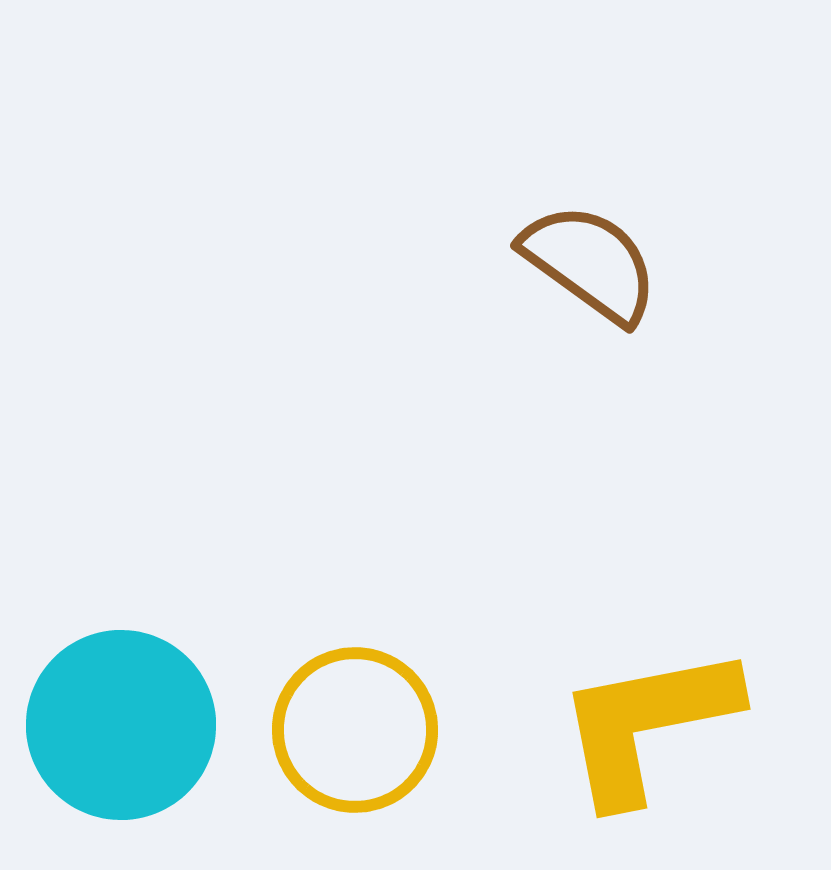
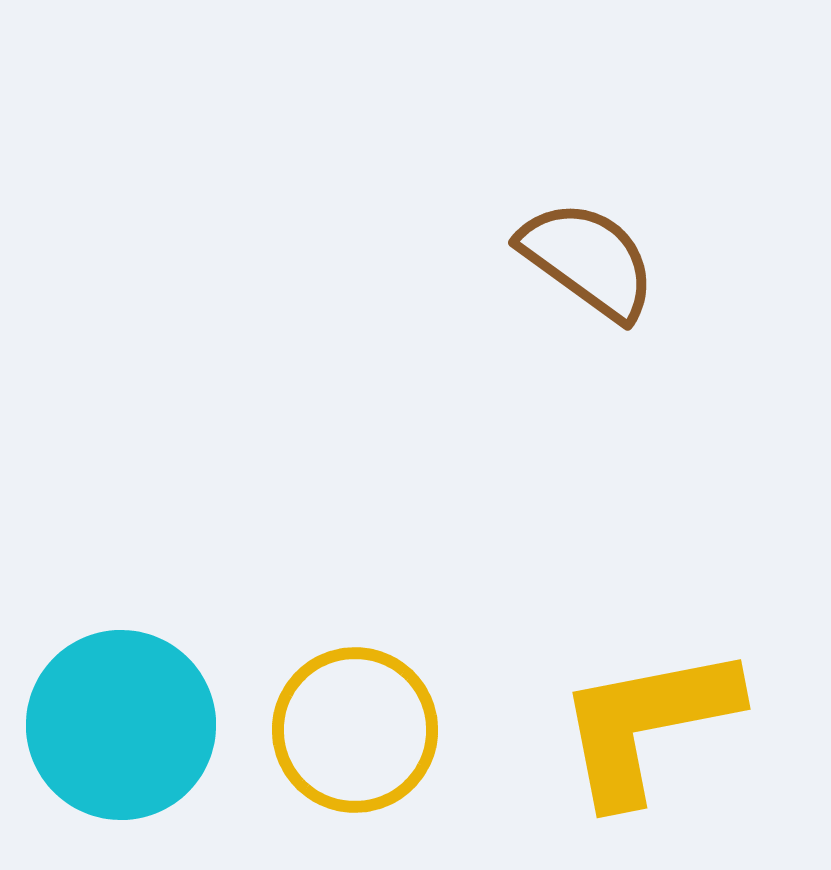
brown semicircle: moved 2 px left, 3 px up
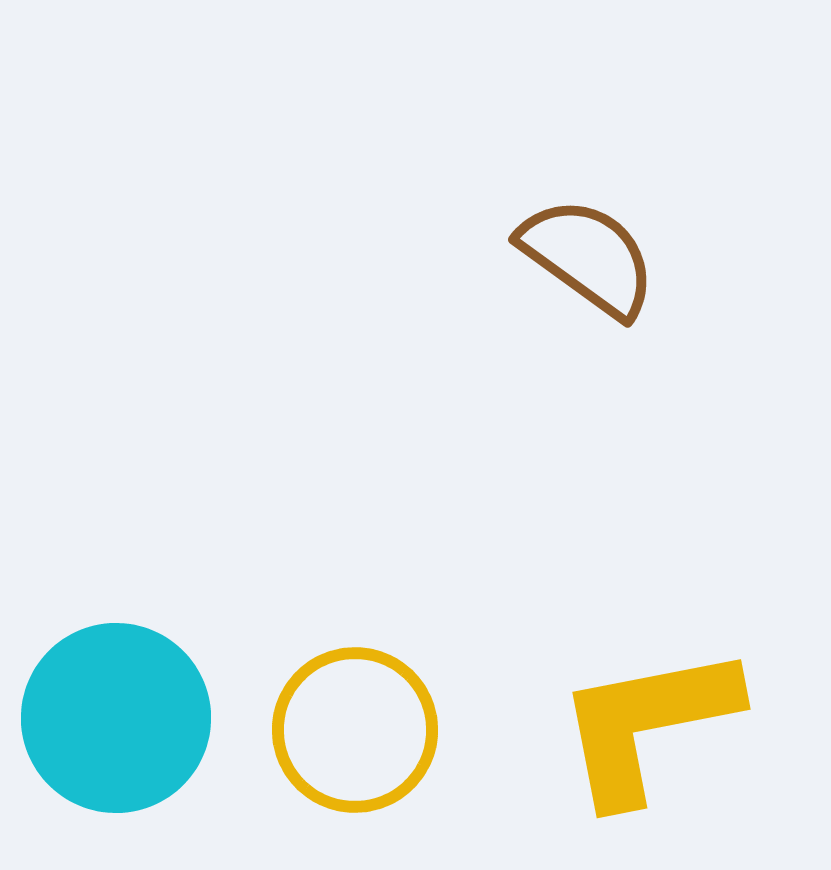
brown semicircle: moved 3 px up
cyan circle: moved 5 px left, 7 px up
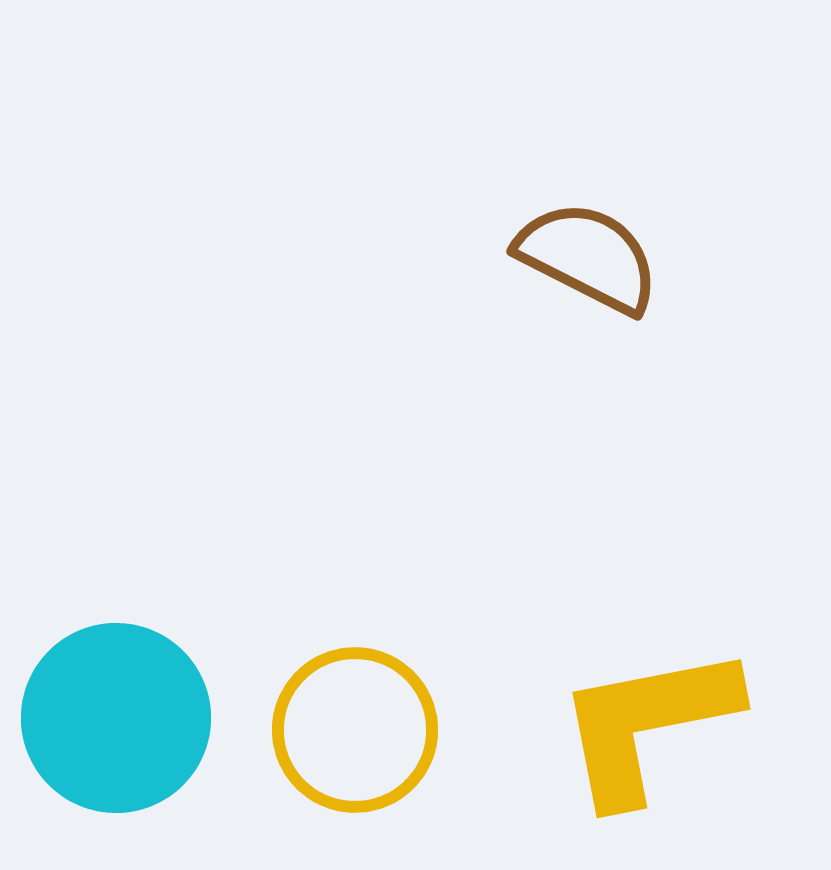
brown semicircle: rotated 9 degrees counterclockwise
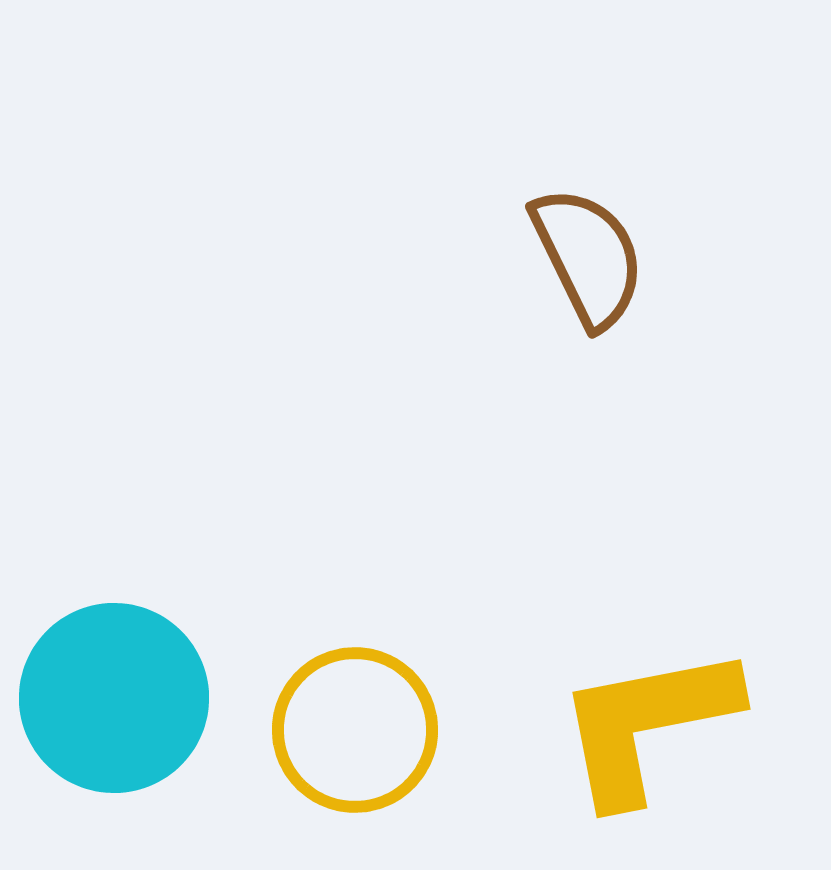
brown semicircle: rotated 37 degrees clockwise
cyan circle: moved 2 px left, 20 px up
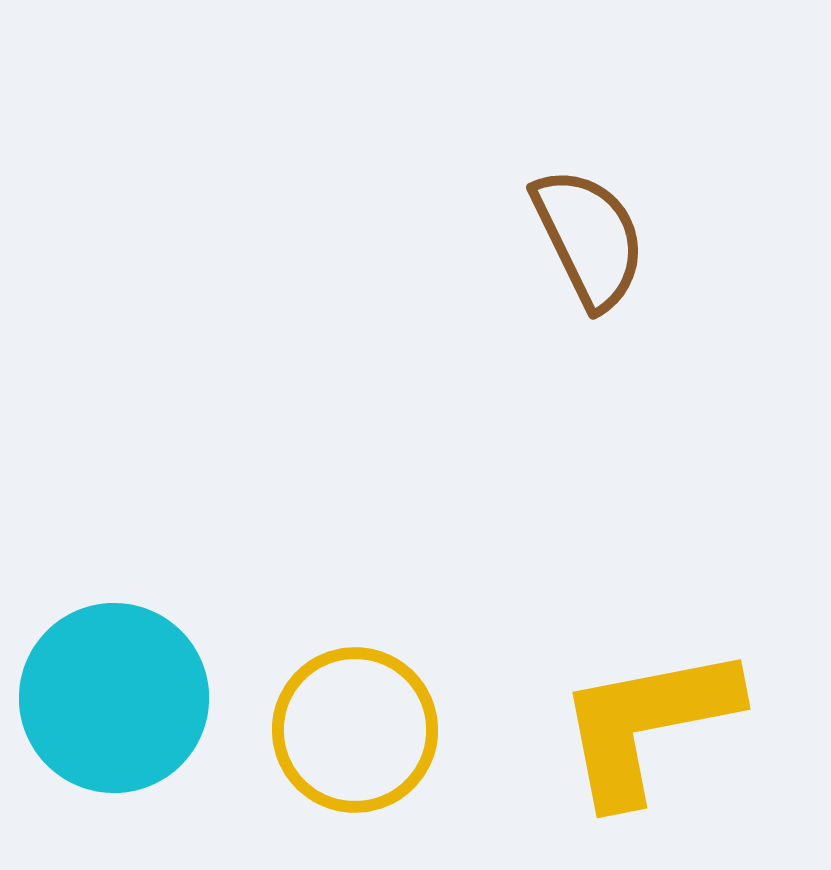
brown semicircle: moved 1 px right, 19 px up
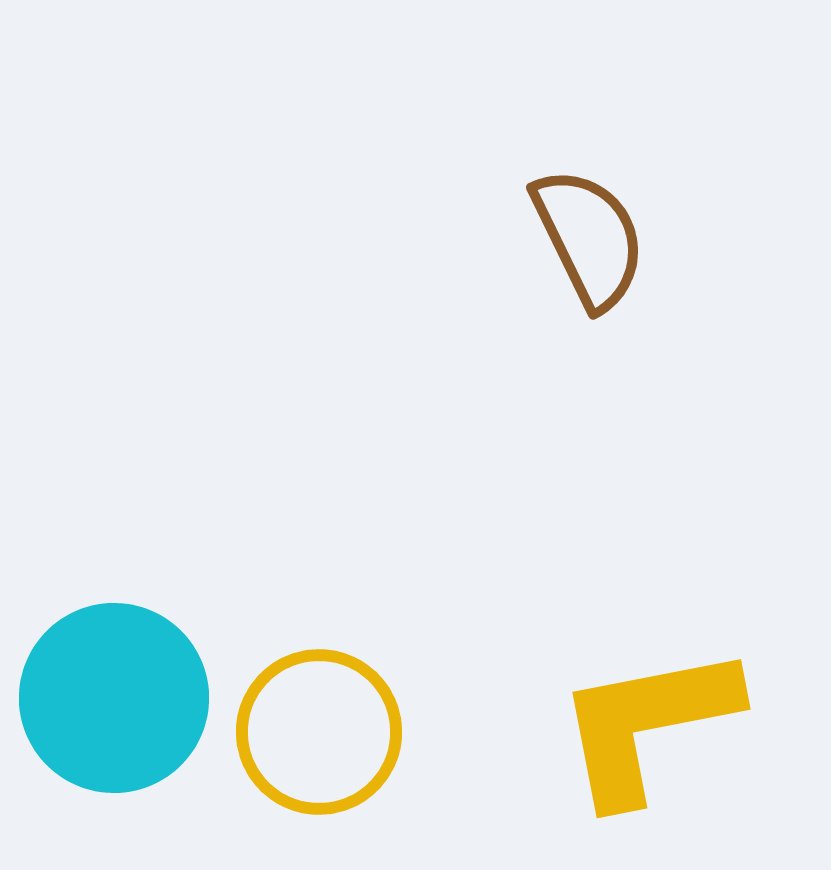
yellow circle: moved 36 px left, 2 px down
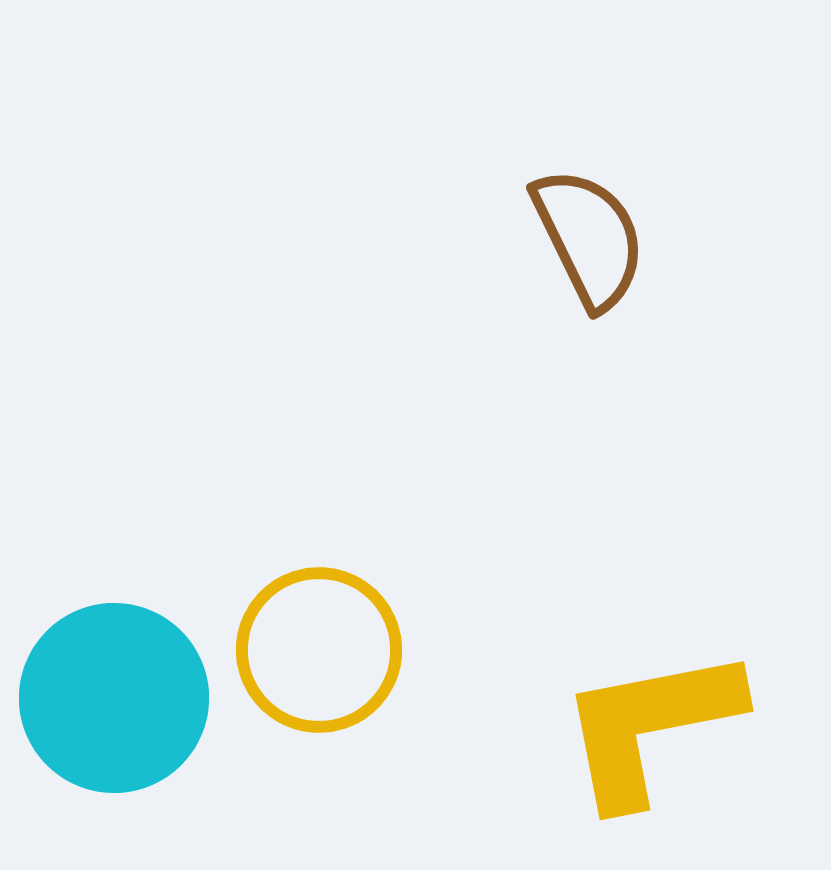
yellow L-shape: moved 3 px right, 2 px down
yellow circle: moved 82 px up
